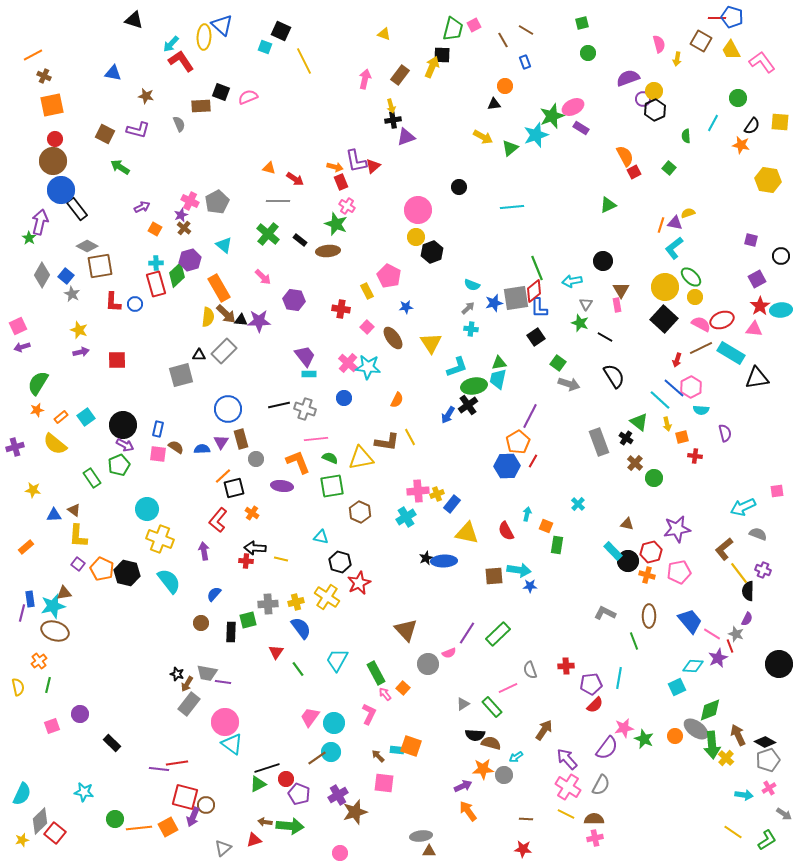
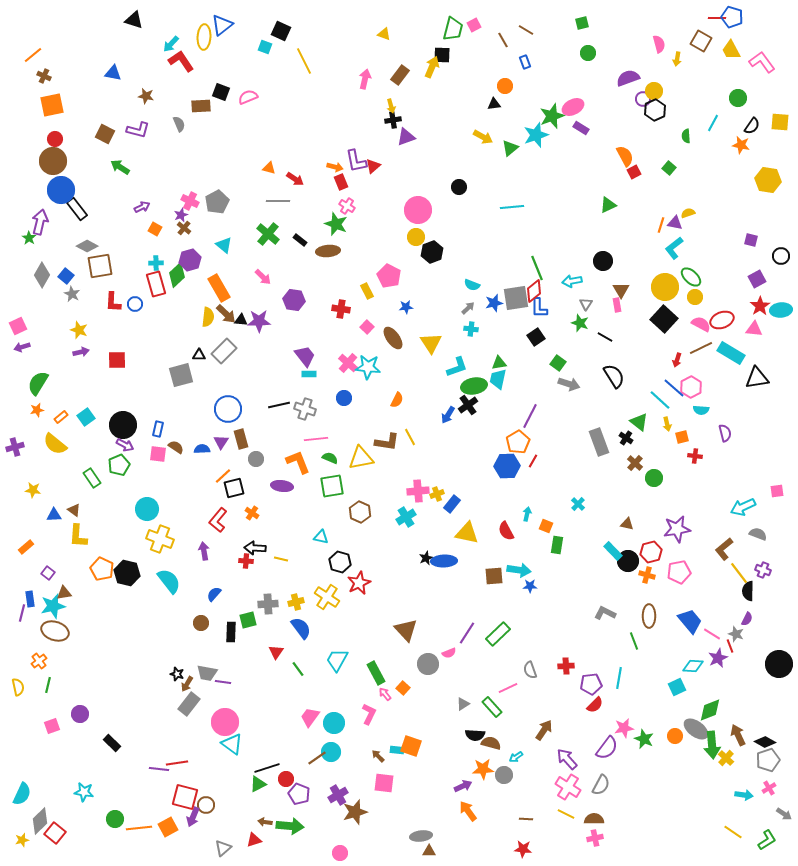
blue triangle at (222, 25): rotated 40 degrees clockwise
orange line at (33, 55): rotated 12 degrees counterclockwise
purple square at (78, 564): moved 30 px left, 9 px down
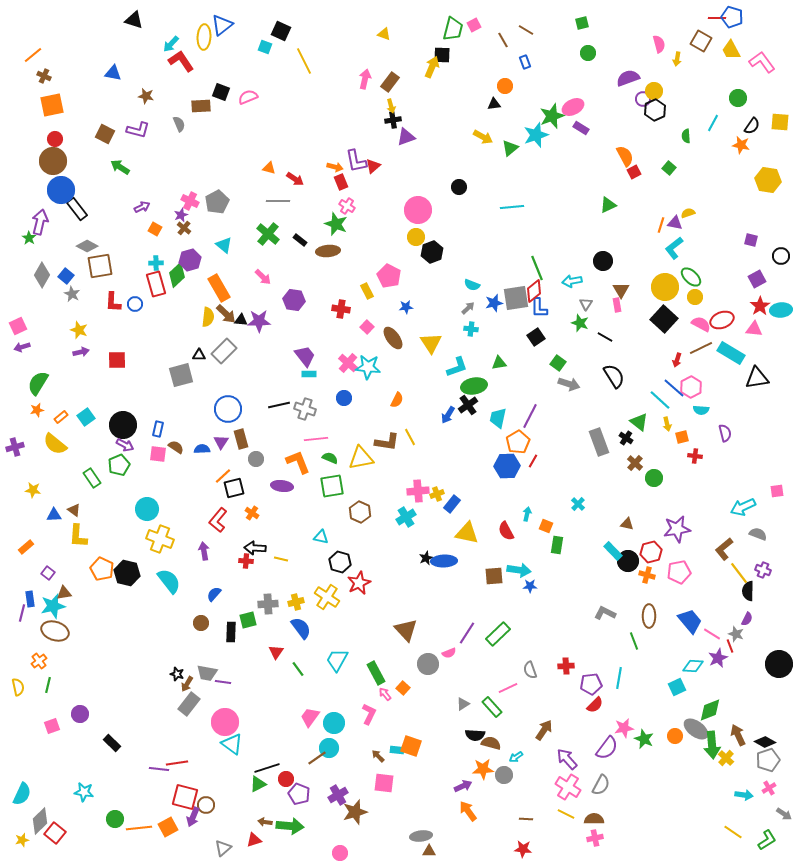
brown rectangle at (400, 75): moved 10 px left, 7 px down
cyan trapezoid at (498, 379): moved 39 px down
cyan circle at (331, 752): moved 2 px left, 4 px up
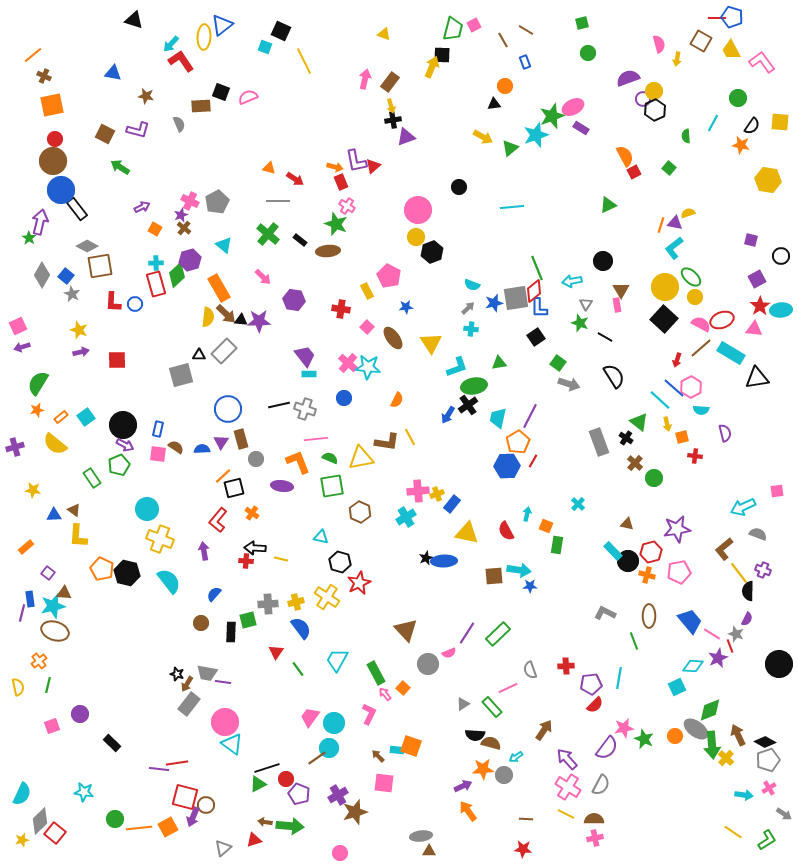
brown line at (701, 348): rotated 15 degrees counterclockwise
brown triangle at (64, 593): rotated 14 degrees clockwise
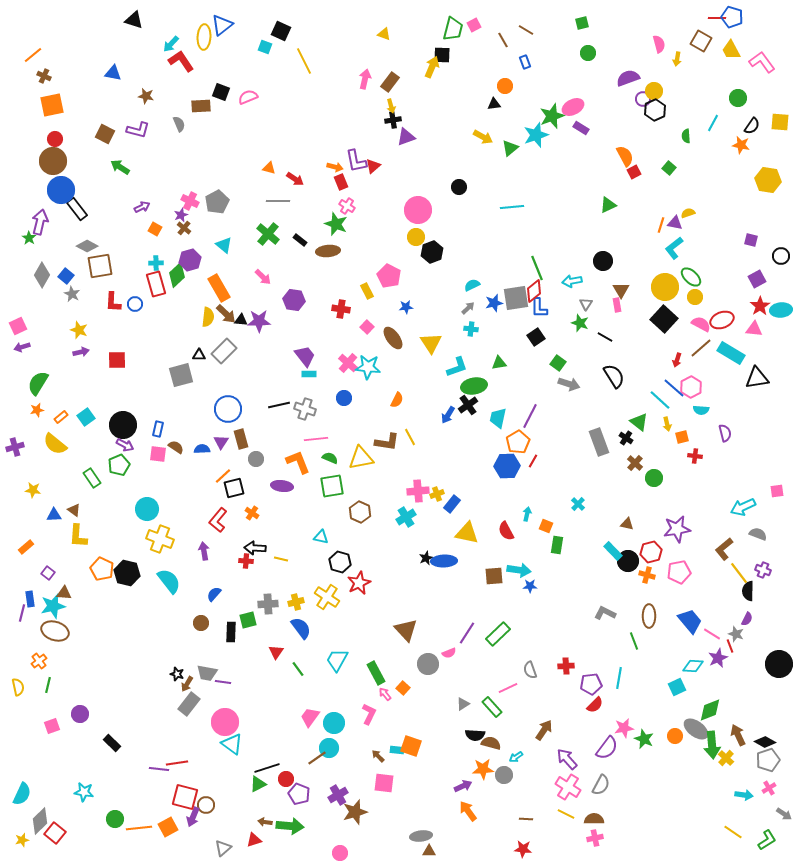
cyan semicircle at (472, 285): rotated 133 degrees clockwise
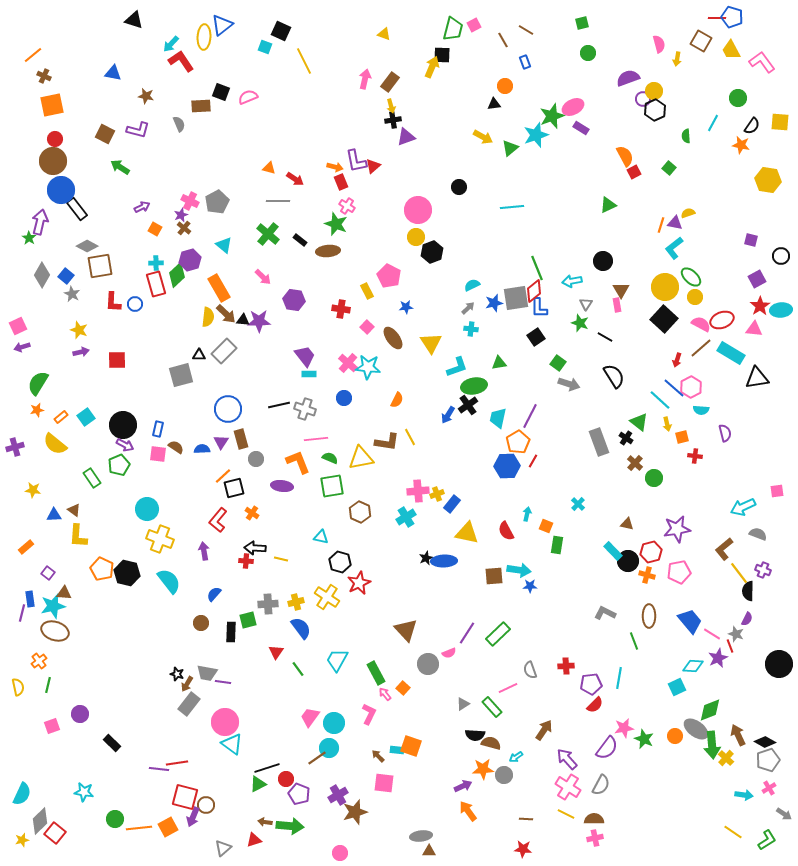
black triangle at (241, 320): moved 2 px right
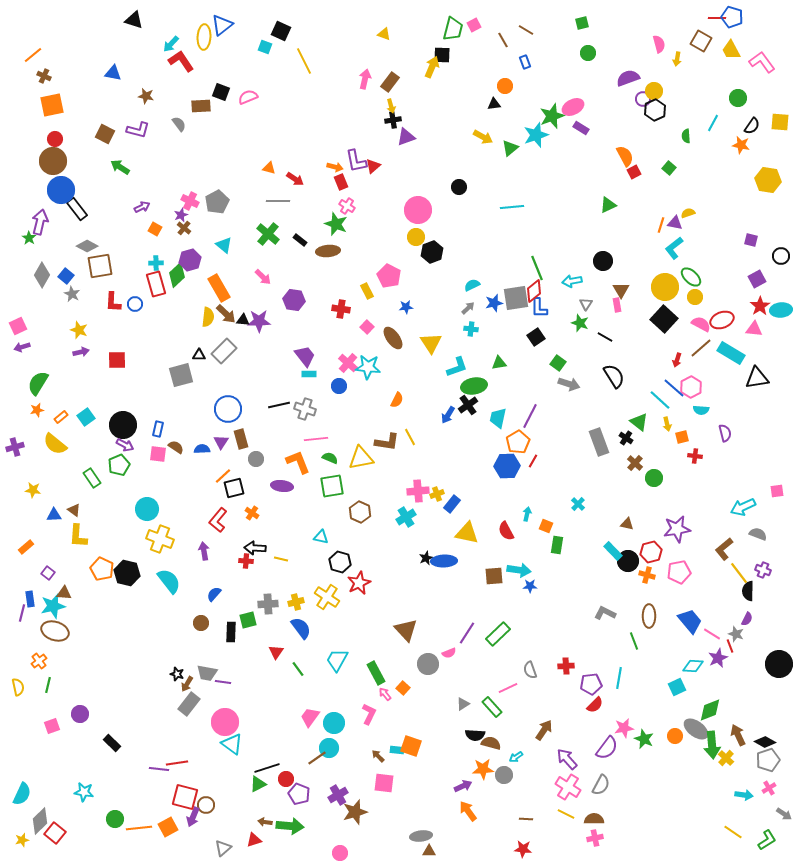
gray semicircle at (179, 124): rotated 14 degrees counterclockwise
blue circle at (344, 398): moved 5 px left, 12 px up
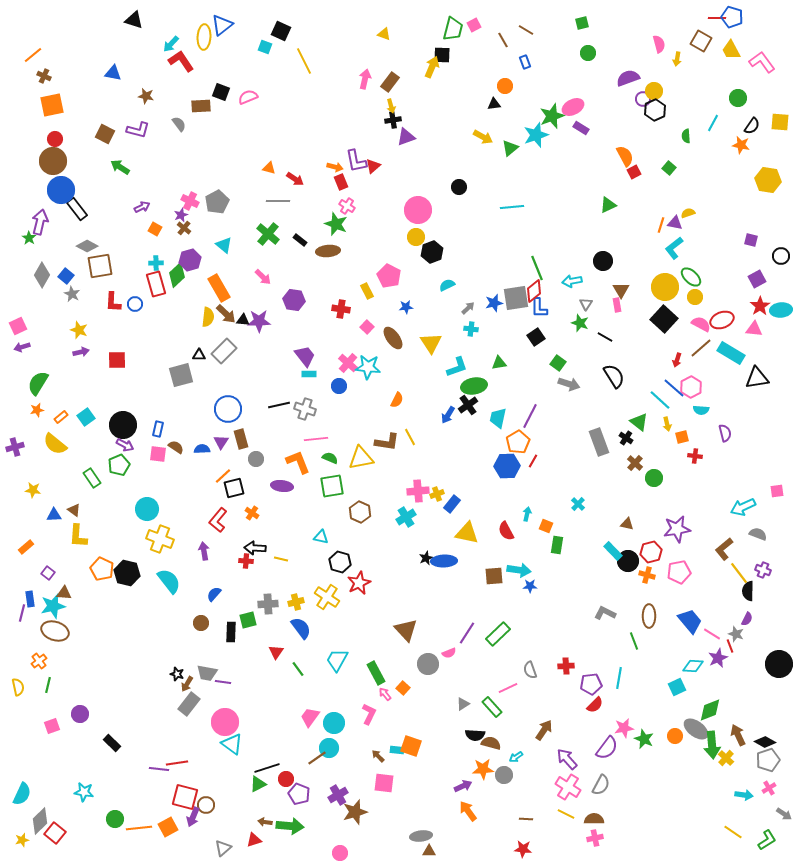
cyan semicircle at (472, 285): moved 25 px left
